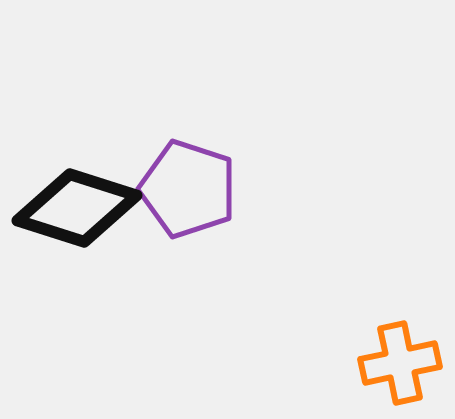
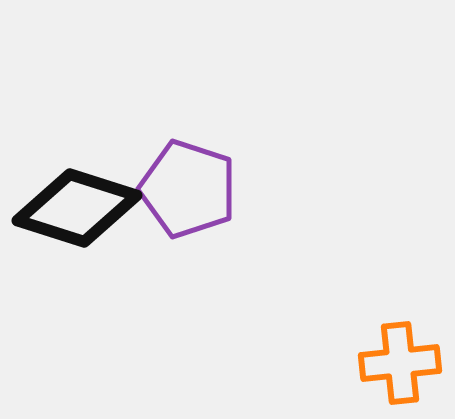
orange cross: rotated 6 degrees clockwise
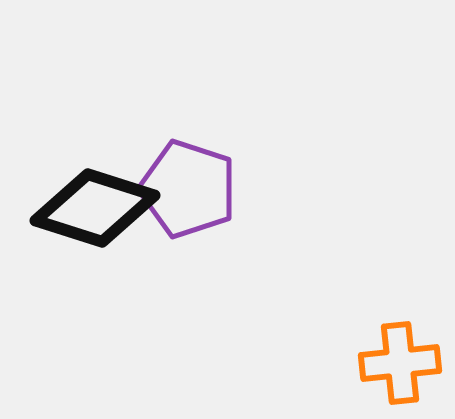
black diamond: moved 18 px right
